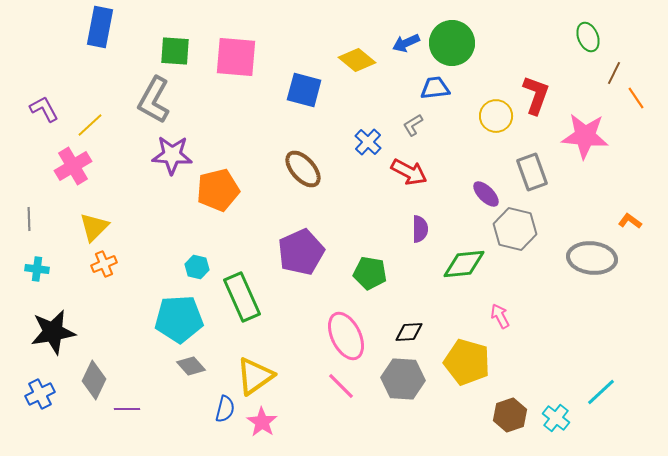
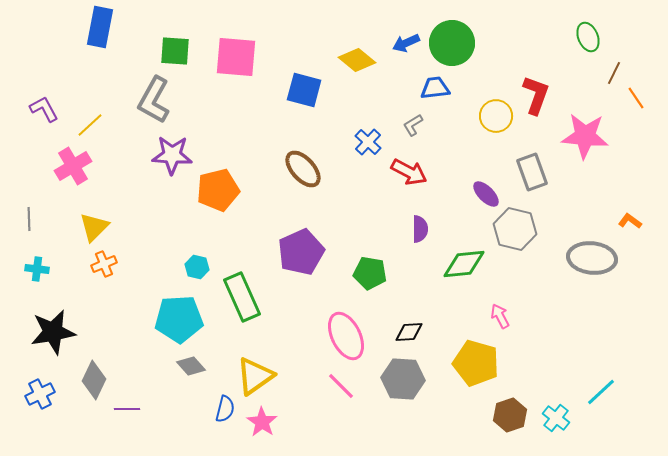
yellow pentagon at (467, 362): moved 9 px right, 1 px down
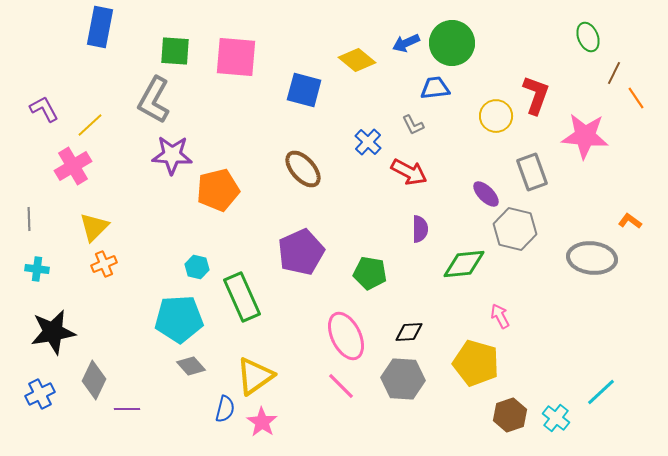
gray L-shape at (413, 125): rotated 85 degrees counterclockwise
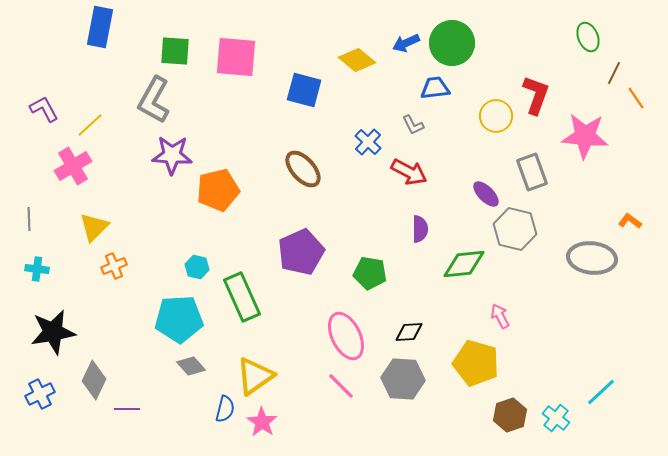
orange cross at (104, 264): moved 10 px right, 2 px down
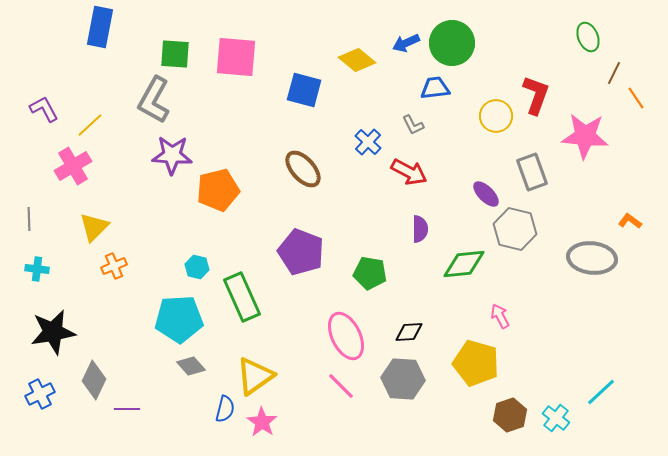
green square at (175, 51): moved 3 px down
purple pentagon at (301, 252): rotated 27 degrees counterclockwise
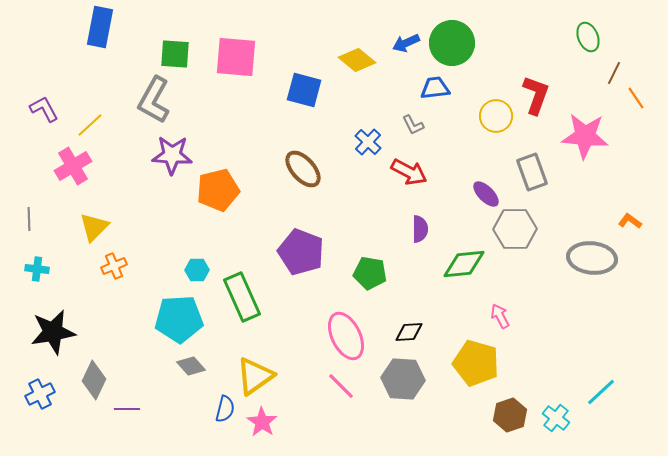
gray hexagon at (515, 229): rotated 15 degrees counterclockwise
cyan hexagon at (197, 267): moved 3 px down; rotated 15 degrees counterclockwise
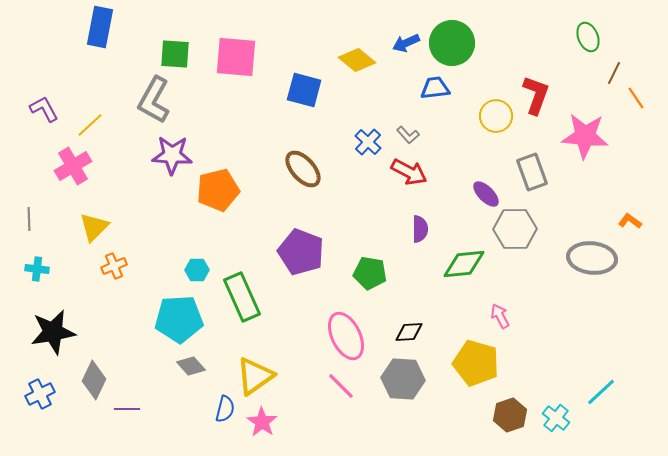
gray L-shape at (413, 125): moved 5 px left, 10 px down; rotated 15 degrees counterclockwise
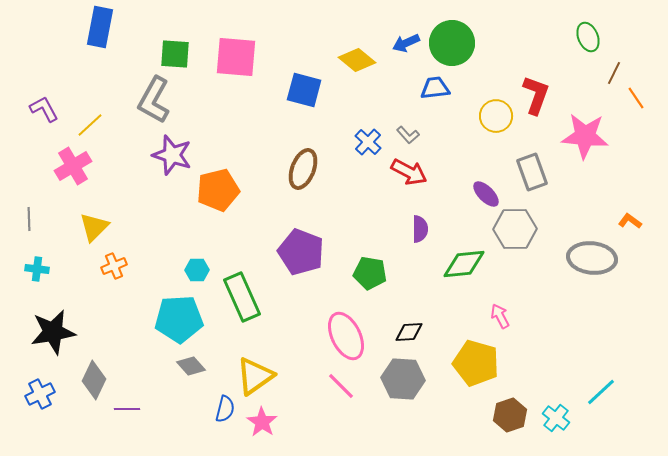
purple star at (172, 155): rotated 15 degrees clockwise
brown ellipse at (303, 169): rotated 63 degrees clockwise
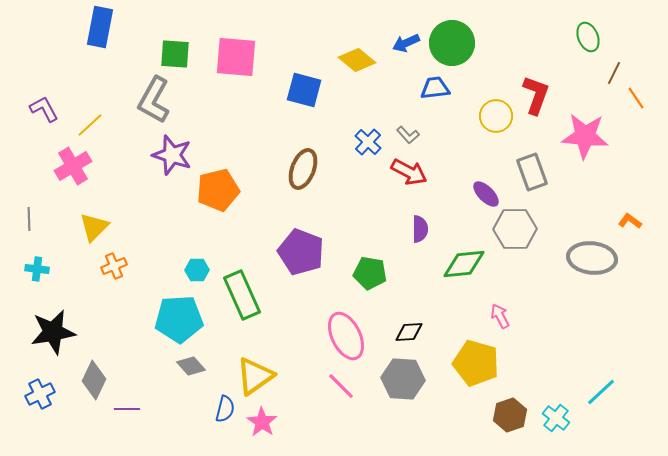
green rectangle at (242, 297): moved 2 px up
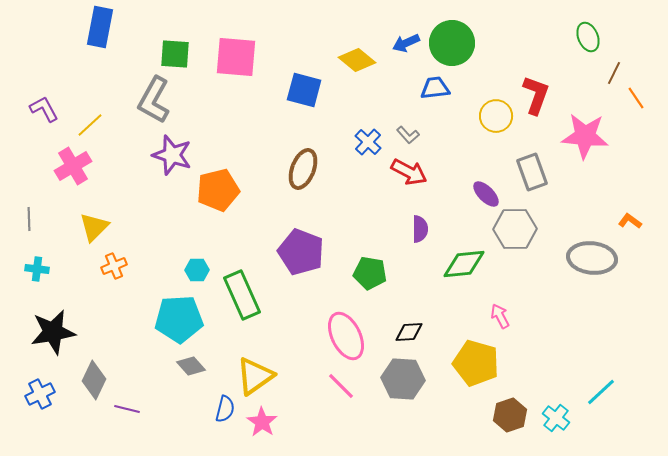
purple line at (127, 409): rotated 15 degrees clockwise
